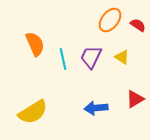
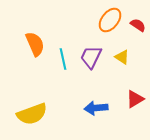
yellow semicircle: moved 1 px left, 2 px down; rotated 12 degrees clockwise
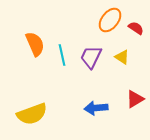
red semicircle: moved 2 px left, 3 px down
cyan line: moved 1 px left, 4 px up
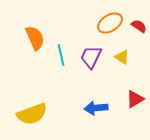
orange ellipse: moved 3 px down; rotated 20 degrees clockwise
red semicircle: moved 3 px right, 2 px up
orange semicircle: moved 6 px up
cyan line: moved 1 px left
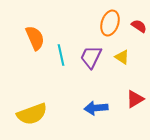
orange ellipse: rotated 40 degrees counterclockwise
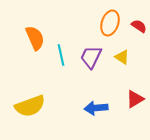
yellow semicircle: moved 2 px left, 8 px up
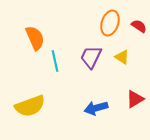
cyan line: moved 6 px left, 6 px down
blue arrow: rotated 10 degrees counterclockwise
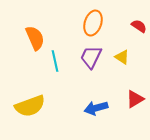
orange ellipse: moved 17 px left
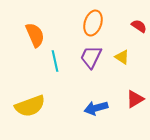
orange semicircle: moved 3 px up
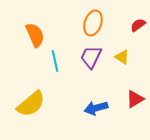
red semicircle: moved 1 px left, 1 px up; rotated 70 degrees counterclockwise
yellow semicircle: moved 1 px right, 2 px up; rotated 20 degrees counterclockwise
